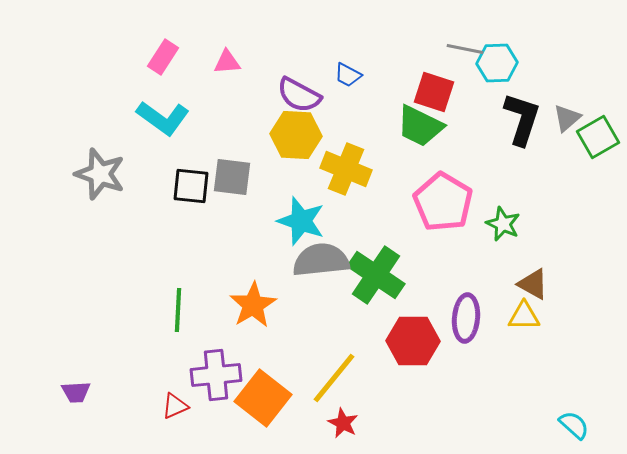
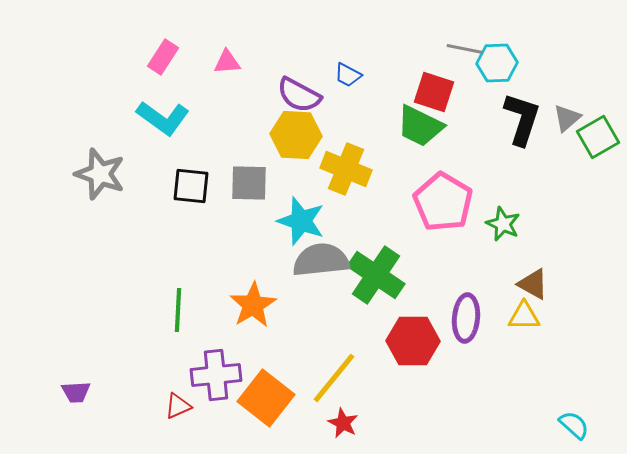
gray square: moved 17 px right, 6 px down; rotated 6 degrees counterclockwise
orange square: moved 3 px right
red triangle: moved 3 px right
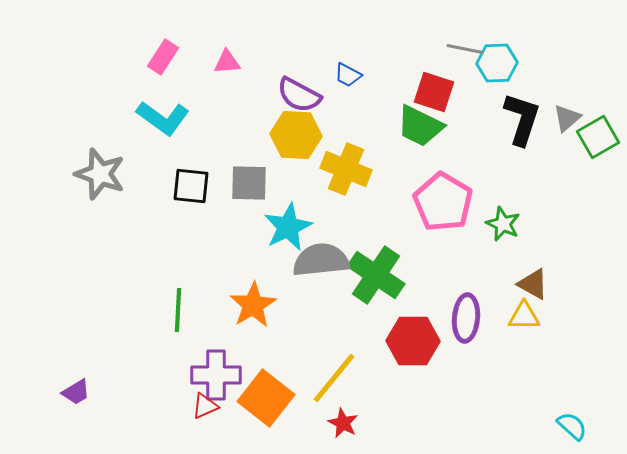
cyan star: moved 13 px left, 6 px down; rotated 27 degrees clockwise
purple cross: rotated 6 degrees clockwise
purple trapezoid: rotated 28 degrees counterclockwise
red triangle: moved 27 px right
cyan semicircle: moved 2 px left, 1 px down
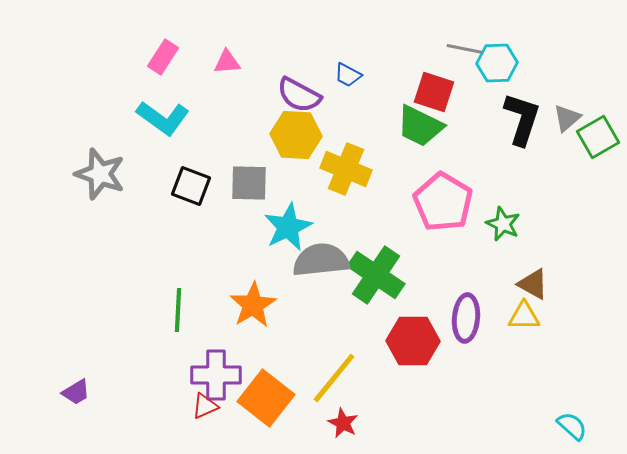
black square: rotated 15 degrees clockwise
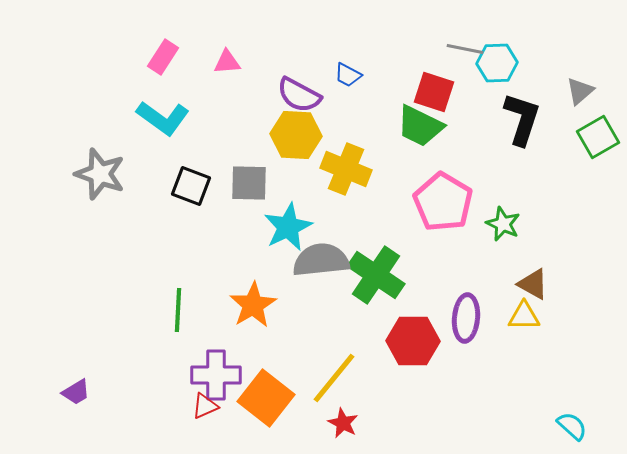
gray triangle: moved 13 px right, 27 px up
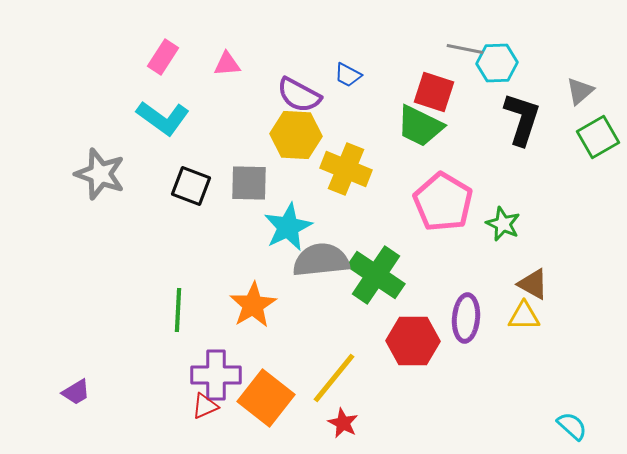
pink triangle: moved 2 px down
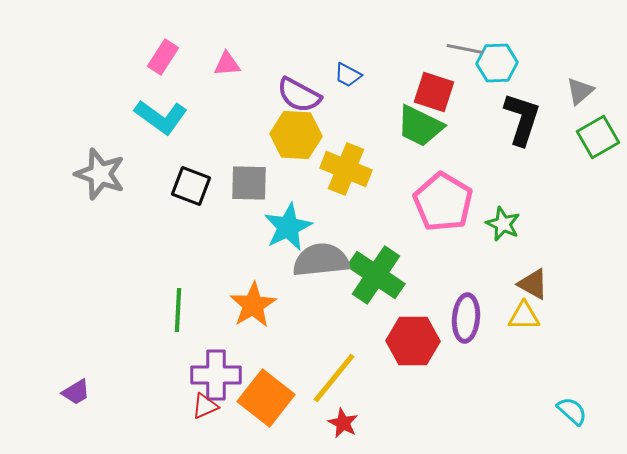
cyan L-shape: moved 2 px left, 1 px up
cyan semicircle: moved 15 px up
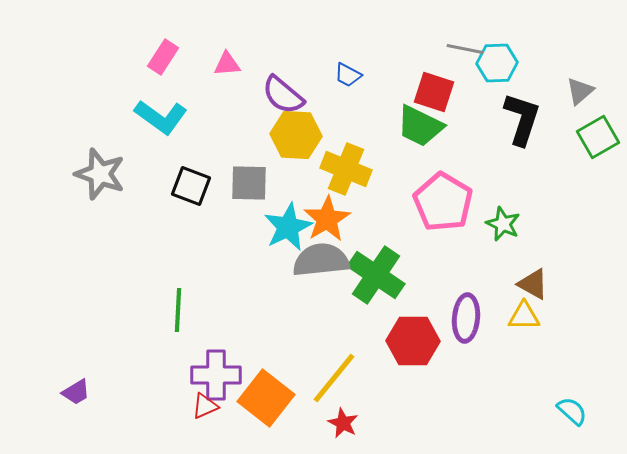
purple semicircle: moved 16 px left; rotated 12 degrees clockwise
orange star: moved 74 px right, 86 px up
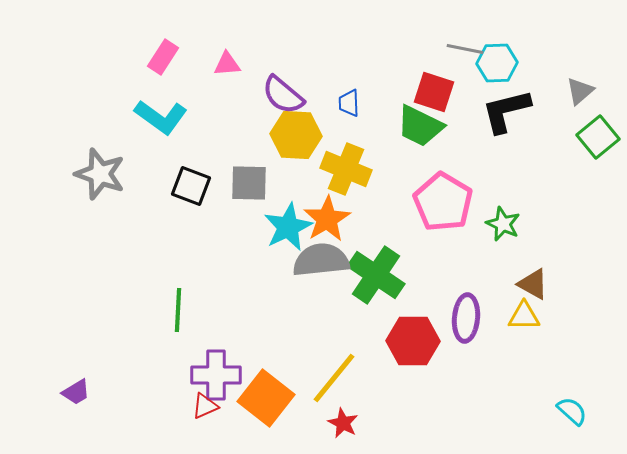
blue trapezoid: moved 1 px right, 28 px down; rotated 60 degrees clockwise
black L-shape: moved 16 px left, 8 px up; rotated 122 degrees counterclockwise
green square: rotated 9 degrees counterclockwise
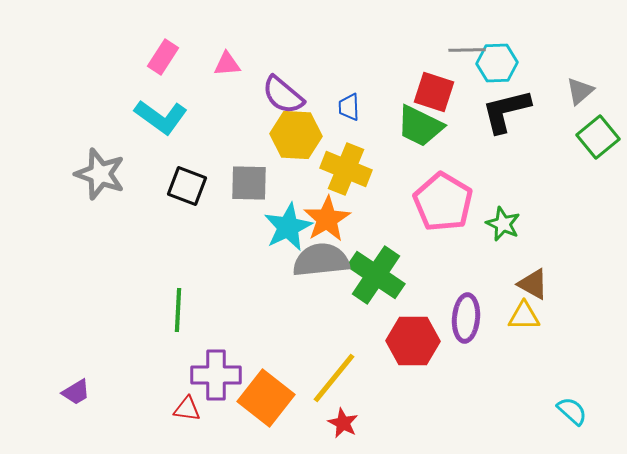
gray line: moved 2 px right, 1 px down; rotated 12 degrees counterclockwise
blue trapezoid: moved 4 px down
black square: moved 4 px left
red triangle: moved 18 px left, 3 px down; rotated 32 degrees clockwise
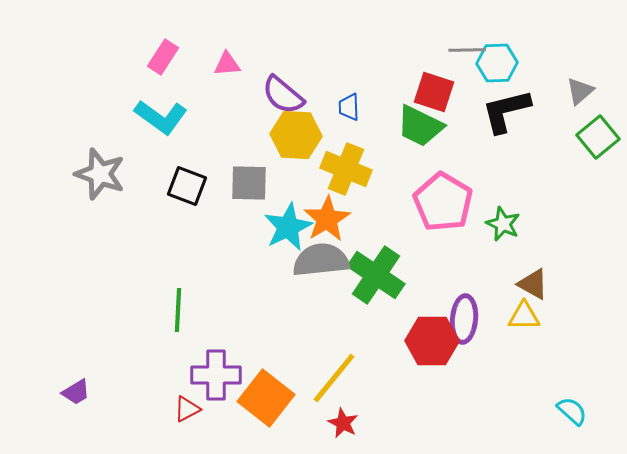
purple ellipse: moved 2 px left, 1 px down
red hexagon: moved 19 px right
red triangle: rotated 36 degrees counterclockwise
